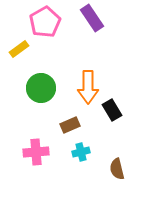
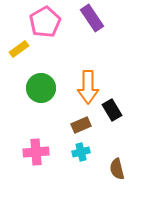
brown rectangle: moved 11 px right
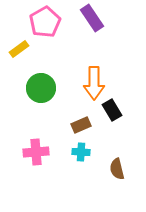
orange arrow: moved 6 px right, 4 px up
cyan cross: rotated 18 degrees clockwise
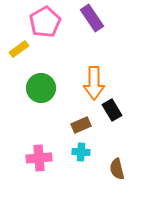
pink cross: moved 3 px right, 6 px down
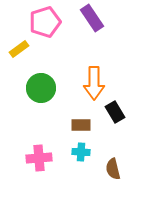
pink pentagon: rotated 12 degrees clockwise
black rectangle: moved 3 px right, 2 px down
brown rectangle: rotated 24 degrees clockwise
brown semicircle: moved 4 px left
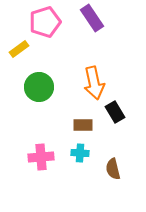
orange arrow: rotated 12 degrees counterclockwise
green circle: moved 2 px left, 1 px up
brown rectangle: moved 2 px right
cyan cross: moved 1 px left, 1 px down
pink cross: moved 2 px right, 1 px up
